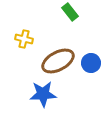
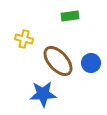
green rectangle: moved 4 px down; rotated 60 degrees counterclockwise
brown ellipse: rotated 76 degrees clockwise
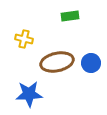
brown ellipse: moved 1 px left, 1 px down; rotated 60 degrees counterclockwise
blue star: moved 14 px left
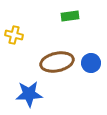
yellow cross: moved 10 px left, 4 px up
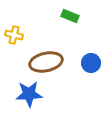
green rectangle: rotated 30 degrees clockwise
brown ellipse: moved 11 px left
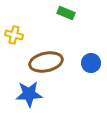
green rectangle: moved 4 px left, 3 px up
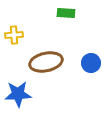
green rectangle: rotated 18 degrees counterclockwise
yellow cross: rotated 18 degrees counterclockwise
blue star: moved 11 px left
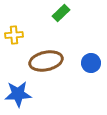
green rectangle: moved 5 px left; rotated 48 degrees counterclockwise
brown ellipse: moved 1 px up
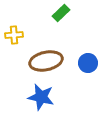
blue circle: moved 3 px left
blue star: moved 23 px right, 3 px down; rotated 16 degrees clockwise
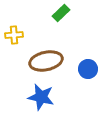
blue circle: moved 6 px down
